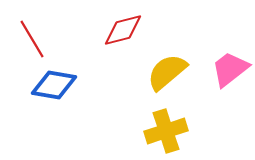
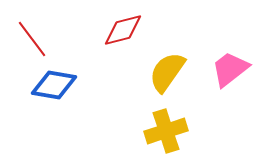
red line: rotated 6 degrees counterclockwise
yellow semicircle: rotated 15 degrees counterclockwise
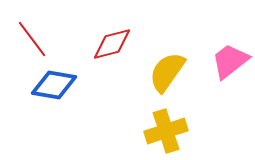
red diamond: moved 11 px left, 14 px down
pink trapezoid: moved 8 px up
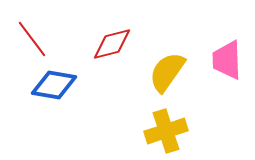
pink trapezoid: moved 3 px left, 1 px up; rotated 54 degrees counterclockwise
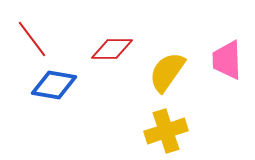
red diamond: moved 5 px down; rotated 15 degrees clockwise
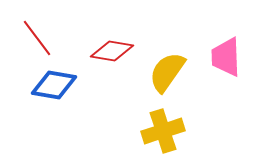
red line: moved 5 px right, 1 px up
red diamond: moved 2 px down; rotated 9 degrees clockwise
pink trapezoid: moved 1 px left, 3 px up
yellow cross: moved 3 px left
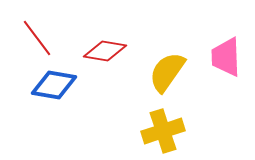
red diamond: moved 7 px left
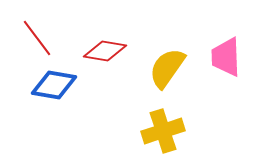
yellow semicircle: moved 4 px up
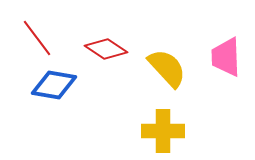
red diamond: moved 1 px right, 2 px up; rotated 24 degrees clockwise
yellow semicircle: rotated 102 degrees clockwise
yellow cross: rotated 18 degrees clockwise
